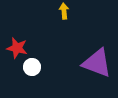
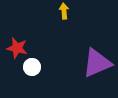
purple triangle: rotated 44 degrees counterclockwise
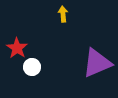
yellow arrow: moved 1 px left, 3 px down
red star: rotated 20 degrees clockwise
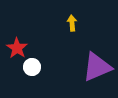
yellow arrow: moved 9 px right, 9 px down
purple triangle: moved 4 px down
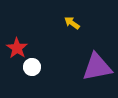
yellow arrow: rotated 49 degrees counterclockwise
purple triangle: rotated 12 degrees clockwise
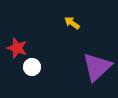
red star: rotated 15 degrees counterclockwise
purple triangle: rotated 32 degrees counterclockwise
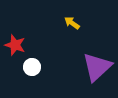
red star: moved 2 px left, 3 px up
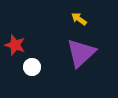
yellow arrow: moved 7 px right, 4 px up
purple triangle: moved 16 px left, 14 px up
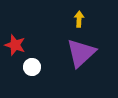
yellow arrow: rotated 56 degrees clockwise
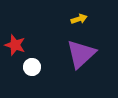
yellow arrow: rotated 70 degrees clockwise
purple triangle: moved 1 px down
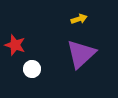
white circle: moved 2 px down
